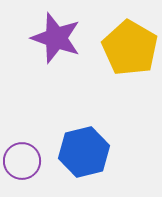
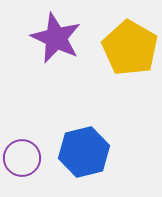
purple star: rotated 6 degrees clockwise
purple circle: moved 3 px up
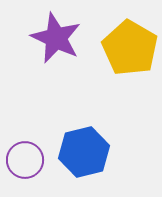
purple circle: moved 3 px right, 2 px down
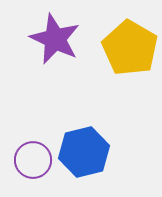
purple star: moved 1 px left, 1 px down
purple circle: moved 8 px right
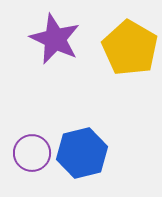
blue hexagon: moved 2 px left, 1 px down
purple circle: moved 1 px left, 7 px up
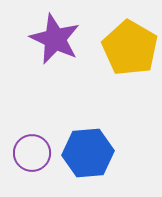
blue hexagon: moved 6 px right; rotated 9 degrees clockwise
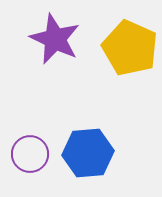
yellow pentagon: rotated 6 degrees counterclockwise
purple circle: moved 2 px left, 1 px down
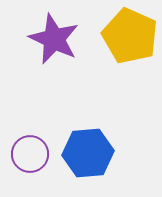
purple star: moved 1 px left
yellow pentagon: moved 12 px up
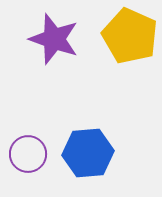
purple star: rotated 6 degrees counterclockwise
purple circle: moved 2 px left
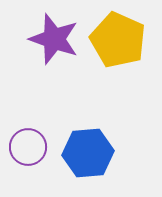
yellow pentagon: moved 12 px left, 4 px down
purple circle: moved 7 px up
